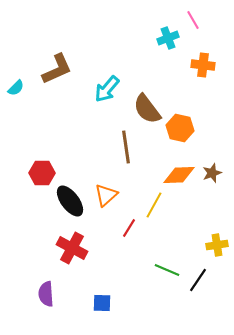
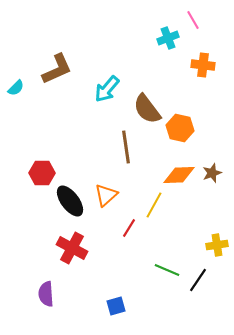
blue square: moved 14 px right, 3 px down; rotated 18 degrees counterclockwise
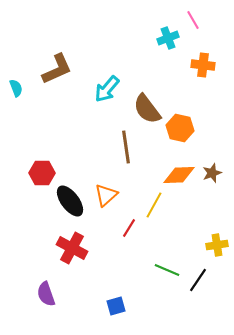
cyan semicircle: rotated 66 degrees counterclockwise
purple semicircle: rotated 15 degrees counterclockwise
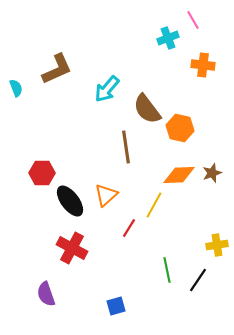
green line: rotated 55 degrees clockwise
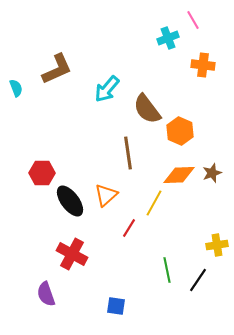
orange hexagon: moved 3 px down; rotated 12 degrees clockwise
brown line: moved 2 px right, 6 px down
yellow line: moved 2 px up
red cross: moved 6 px down
blue square: rotated 24 degrees clockwise
